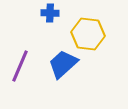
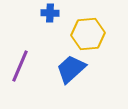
yellow hexagon: rotated 12 degrees counterclockwise
blue trapezoid: moved 8 px right, 5 px down
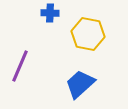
yellow hexagon: rotated 16 degrees clockwise
blue trapezoid: moved 9 px right, 15 px down
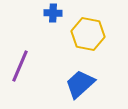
blue cross: moved 3 px right
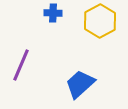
yellow hexagon: moved 12 px right, 13 px up; rotated 20 degrees clockwise
purple line: moved 1 px right, 1 px up
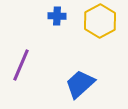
blue cross: moved 4 px right, 3 px down
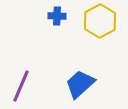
purple line: moved 21 px down
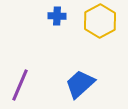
purple line: moved 1 px left, 1 px up
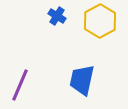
blue cross: rotated 30 degrees clockwise
blue trapezoid: moved 2 px right, 4 px up; rotated 36 degrees counterclockwise
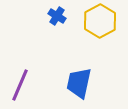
blue trapezoid: moved 3 px left, 3 px down
